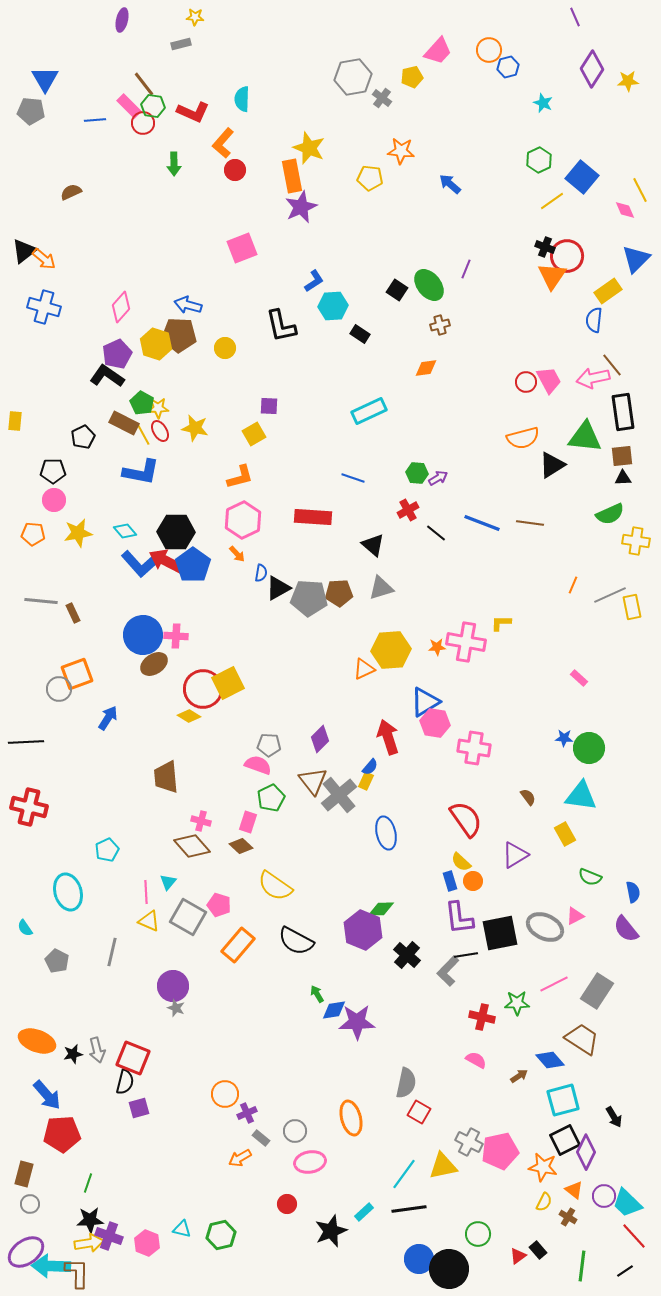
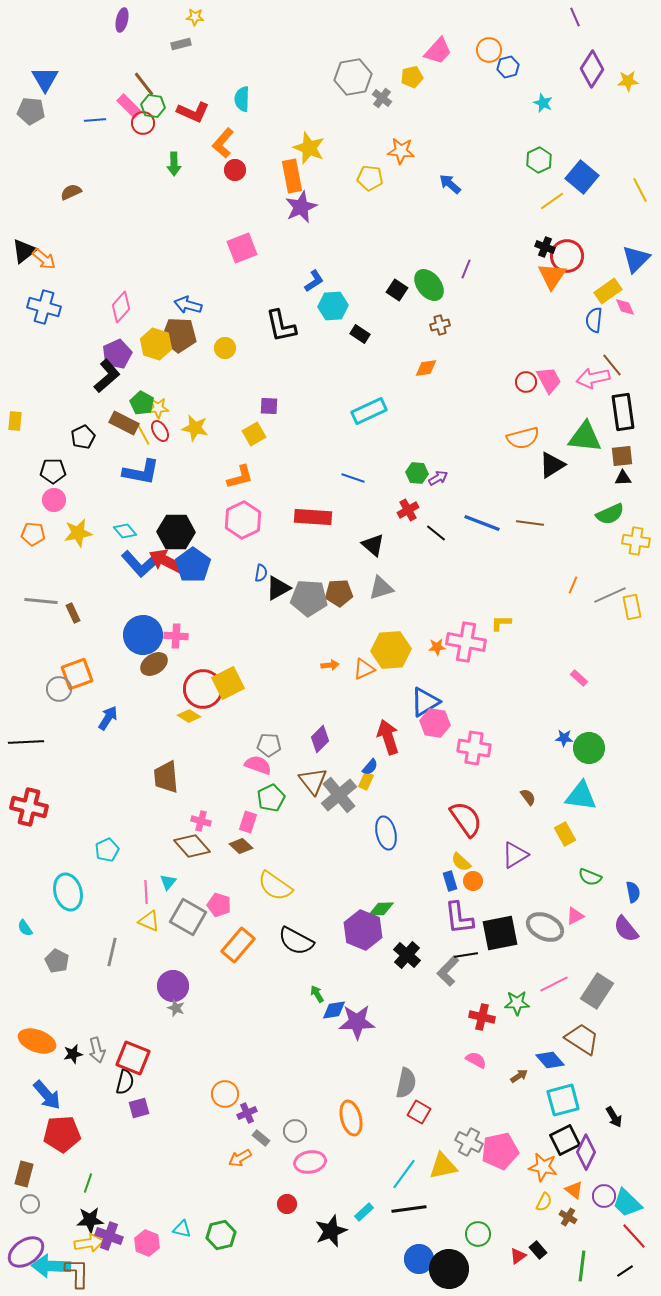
pink diamond at (625, 210): moved 97 px down
black L-shape at (107, 376): rotated 104 degrees clockwise
orange arrow at (237, 554): moved 93 px right, 111 px down; rotated 54 degrees counterclockwise
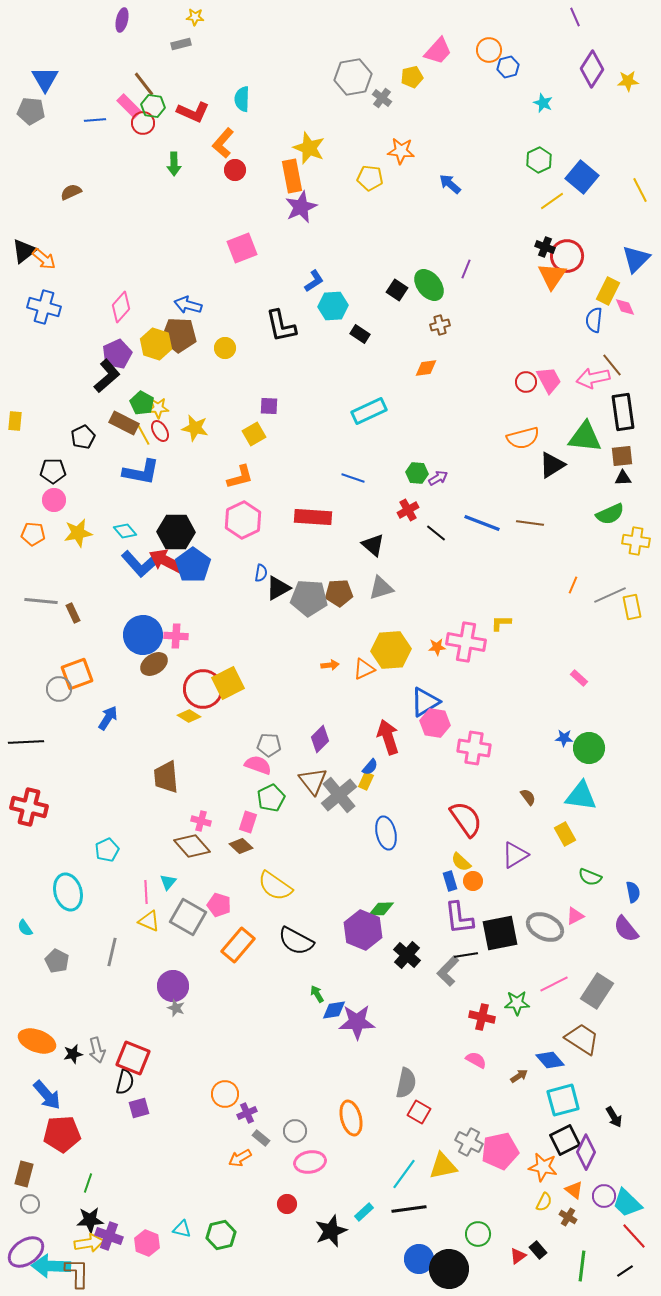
yellow rectangle at (608, 291): rotated 28 degrees counterclockwise
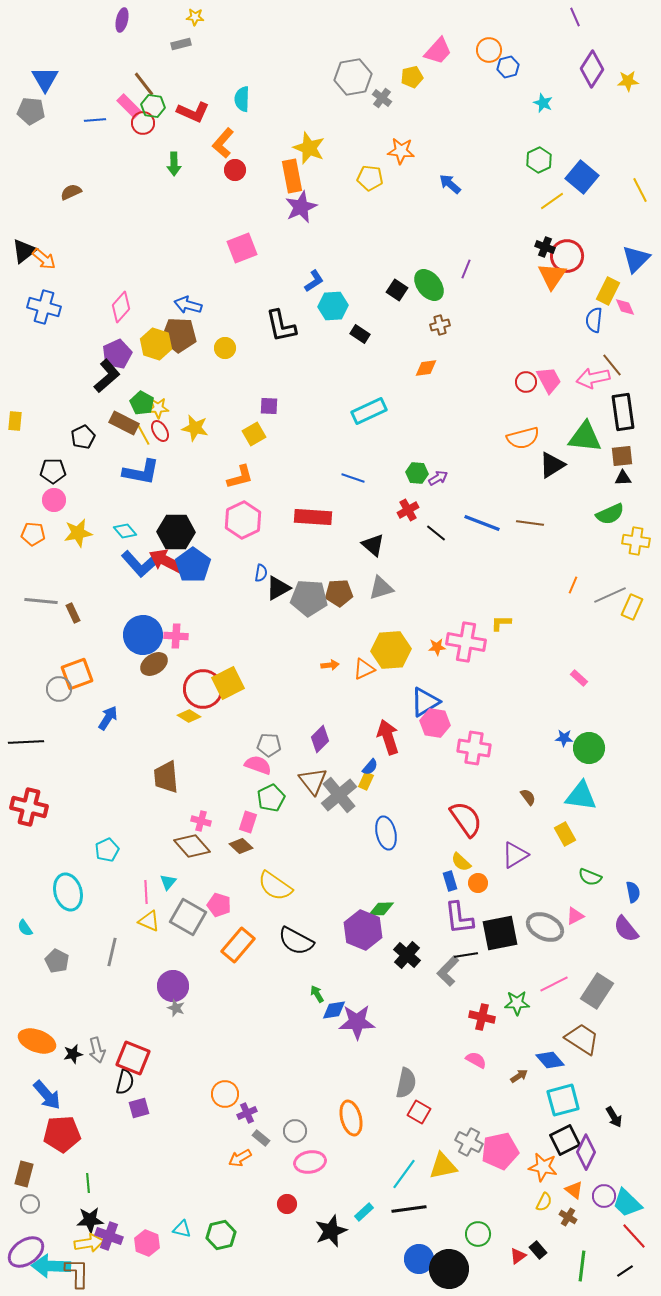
yellow rectangle at (632, 607): rotated 35 degrees clockwise
orange circle at (473, 881): moved 5 px right, 2 px down
green line at (88, 1183): rotated 24 degrees counterclockwise
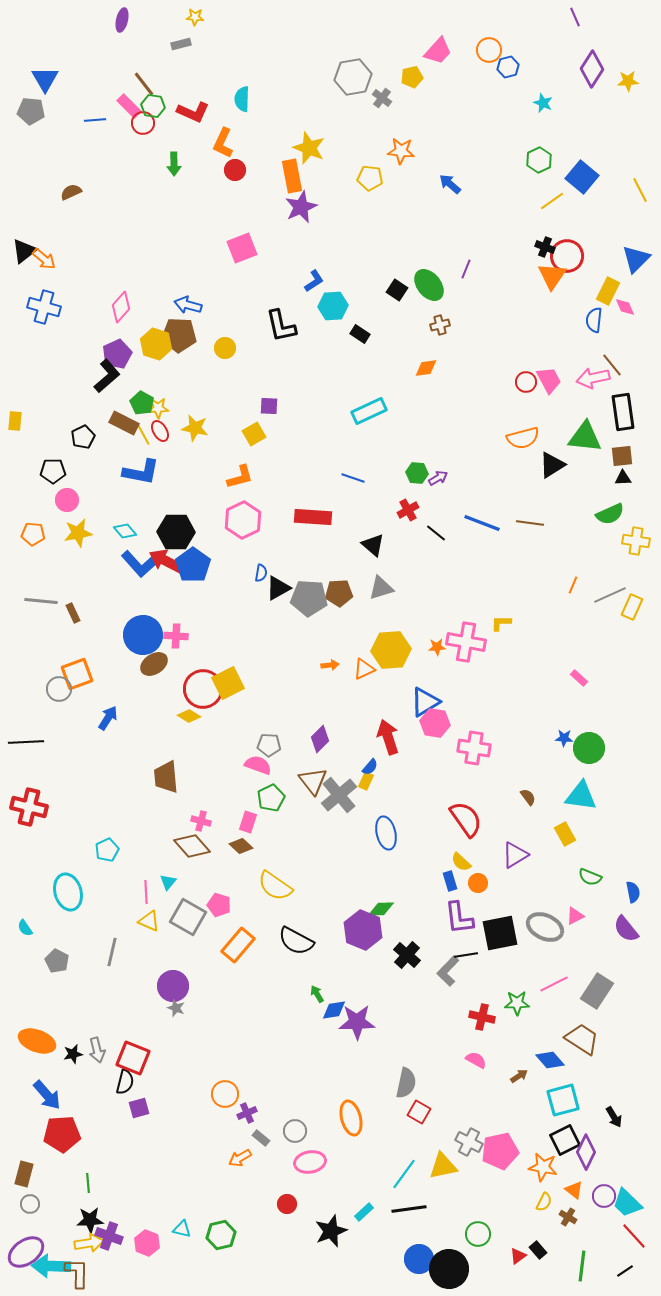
orange L-shape at (223, 143): rotated 16 degrees counterclockwise
pink circle at (54, 500): moved 13 px right
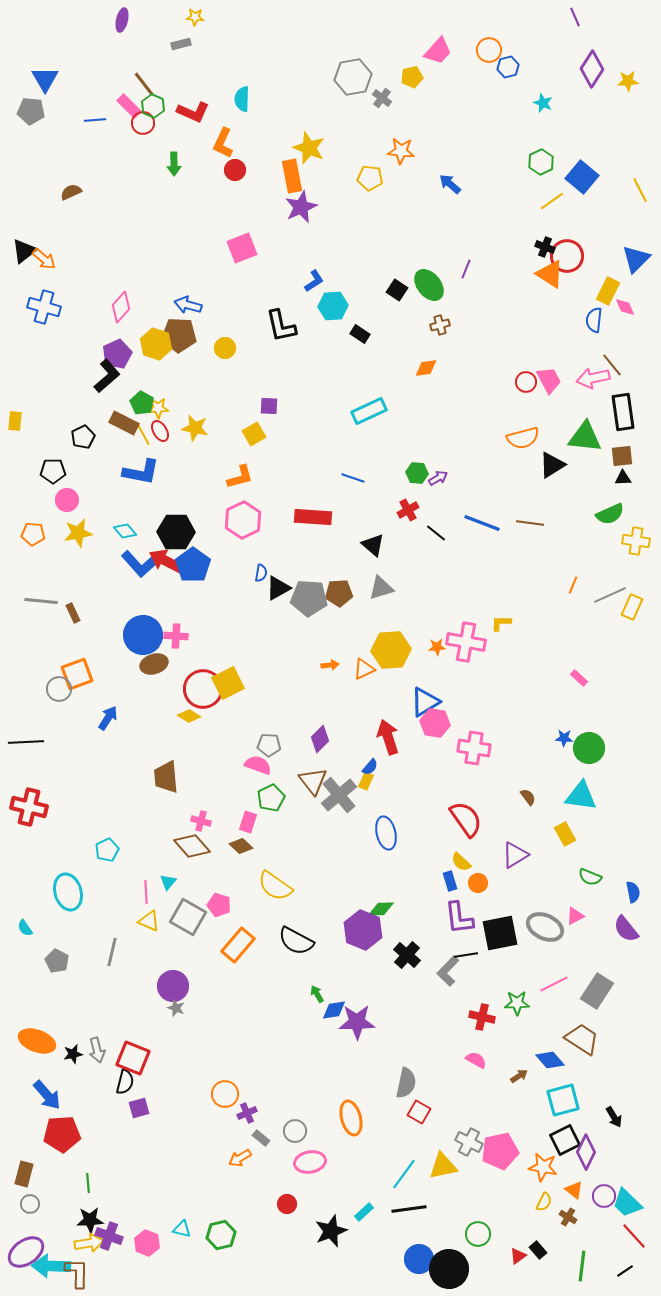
green hexagon at (153, 106): rotated 15 degrees clockwise
green hexagon at (539, 160): moved 2 px right, 2 px down
orange triangle at (552, 276): moved 2 px left, 2 px up; rotated 32 degrees counterclockwise
brown ellipse at (154, 664): rotated 16 degrees clockwise
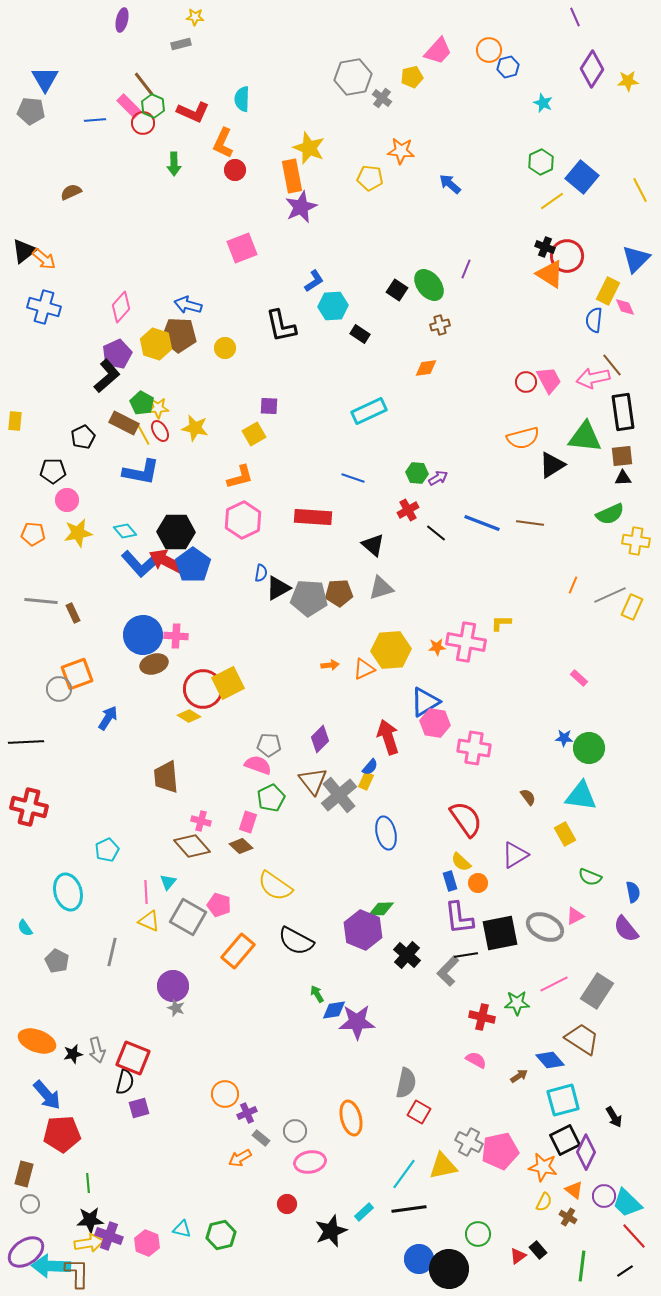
orange rectangle at (238, 945): moved 6 px down
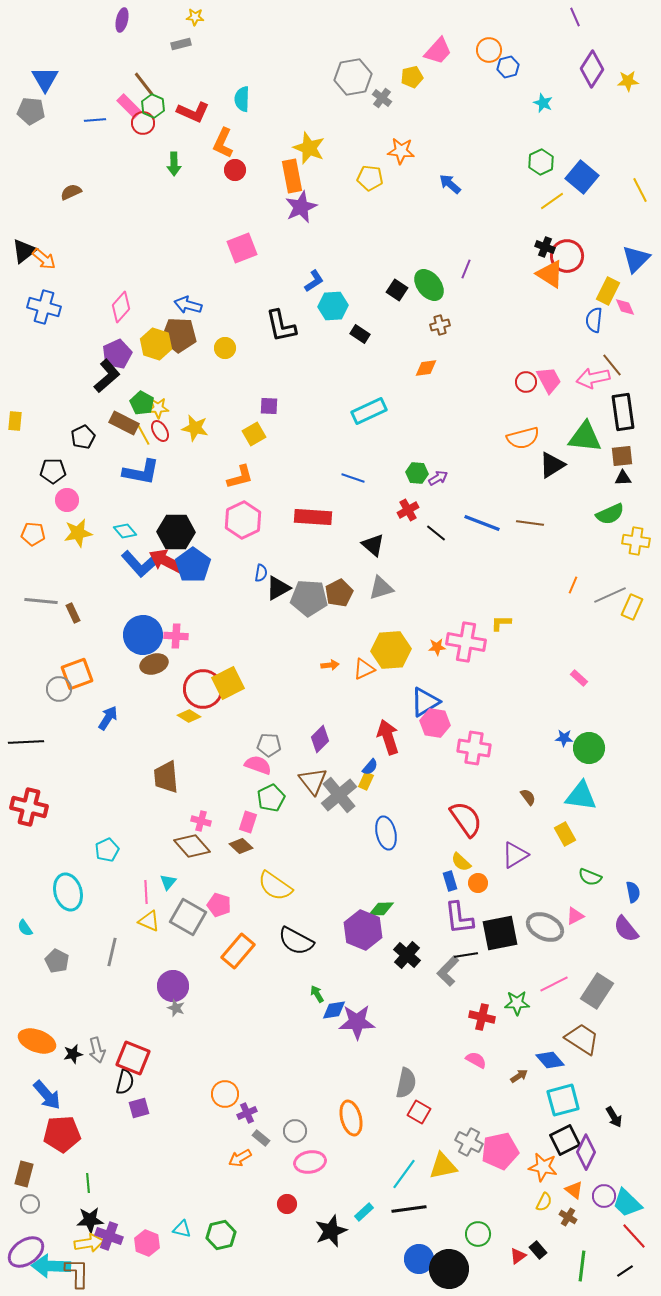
brown pentagon at (339, 593): rotated 24 degrees counterclockwise
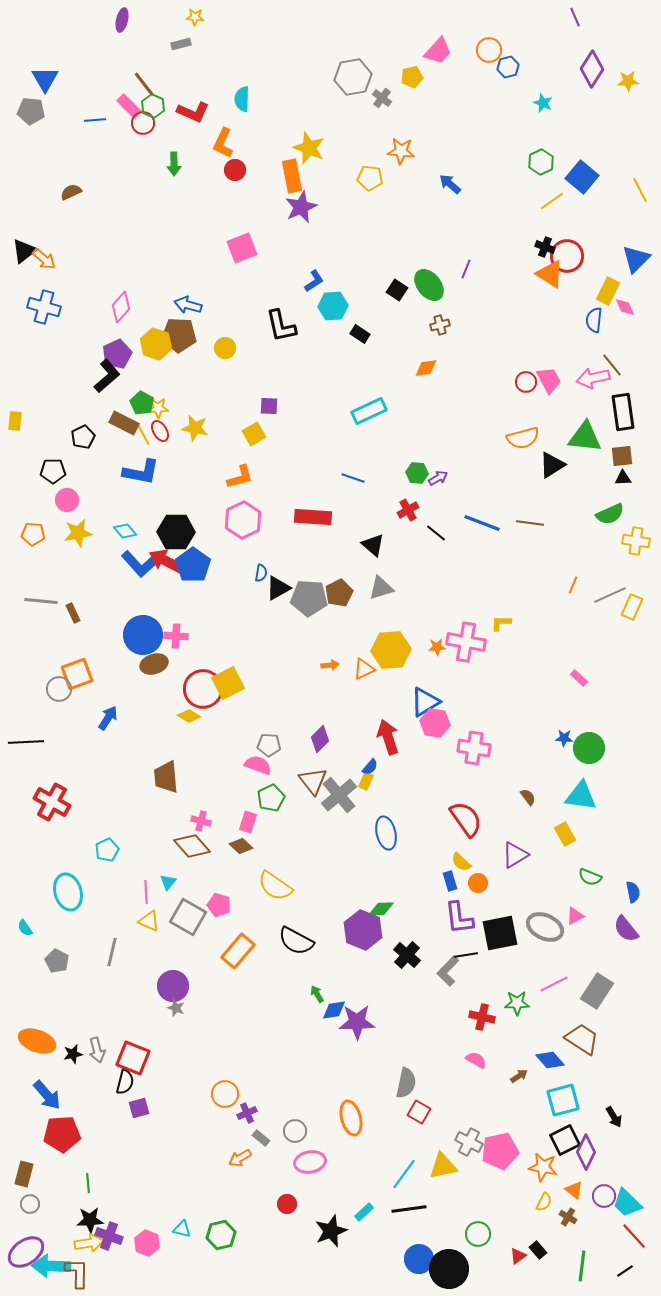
red cross at (29, 807): moved 23 px right, 5 px up; rotated 15 degrees clockwise
